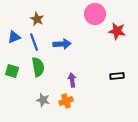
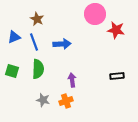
red star: moved 1 px left, 1 px up
green semicircle: moved 2 px down; rotated 12 degrees clockwise
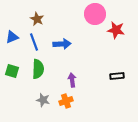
blue triangle: moved 2 px left
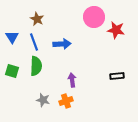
pink circle: moved 1 px left, 3 px down
blue triangle: rotated 40 degrees counterclockwise
green semicircle: moved 2 px left, 3 px up
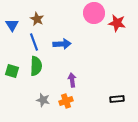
pink circle: moved 4 px up
red star: moved 1 px right, 7 px up
blue triangle: moved 12 px up
black rectangle: moved 23 px down
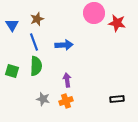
brown star: rotated 24 degrees clockwise
blue arrow: moved 2 px right, 1 px down
purple arrow: moved 5 px left
gray star: moved 1 px up
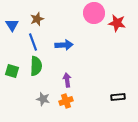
blue line: moved 1 px left
black rectangle: moved 1 px right, 2 px up
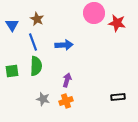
brown star: rotated 24 degrees counterclockwise
green square: rotated 24 degrees counterclockwise
purple arrow: rotated 24 degrees clockwise
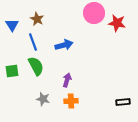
blue arrow: rotated 12 degrees counterclockwise
green semicircle: rotated 30 degrees counterclockwise
black rectangle: moved 5 px right, 5 px down
orange cross: moved 5 px right; rotated 16 degrees clockwise
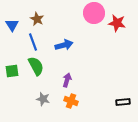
orange cross: rotated 24 degrees clockwise
